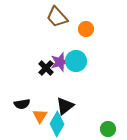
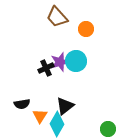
black cross: rotated 21 degrees clockwise
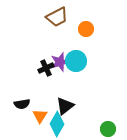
brown trapezoid: rotated 75 degrees counterclockwise
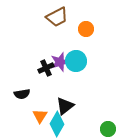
black semicircle: moved 10 px up
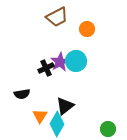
orange circle: moved 1 px right
purple star: rotated 12 degrees counterclockwise
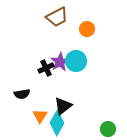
black triangle: moved 2 px left
cyan diamond: moved 1 px up
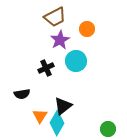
brown trapezoid: moved 2 px left
purple star: moved 22 px up
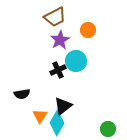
orange circle: moved 1 px right, 1 px down
black cross: moved 12 px right, 2 px down
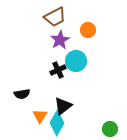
green circle: moved 2 px right
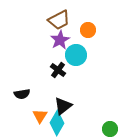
brown trapezoid: moved 4 px right, 3 px down
cyan circle: moved 6 px up
black cross: rotated 28 degrees counterclockwise
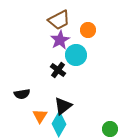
cyan diamond: moved 2 px right, 1 px down
